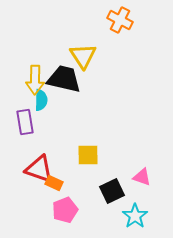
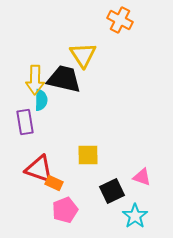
yellow triangle: moved 1 px up
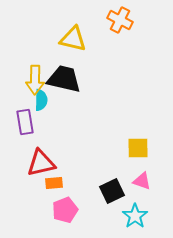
yellow triangle: moved 10 px left, 16 px up; rotated 44 degrees counterclockwise
yellow square: moved 50 px right, 7 px up
red triangle: moved 2 px right, 6 px up; rotated 32 degrees counterclockwise
pink triangle: moved 4 px down
orange rectangle: rotated 30 degrees counterclockwise
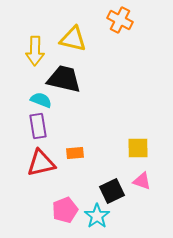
yellow arrow: moved 29 px up
cyan semicircle: rotated 70 degrees counterclockwise
purple rectangle: moved 13 px right, 4 px down
orange rectangle: moved 21 px right, 30 px up
cyan star: moved 38 px left
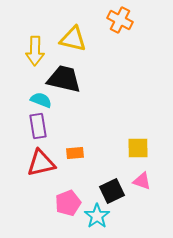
pink pentagon: moved 3 px right, 7 px up
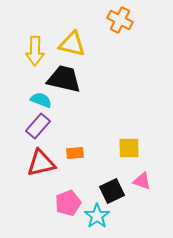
yellow triangle: moved 1 px left, 5 px down
purple rectangle: rotated 50 degrees clockwise
yellow square: moved 9 px left
